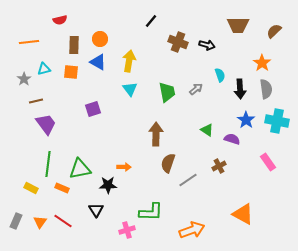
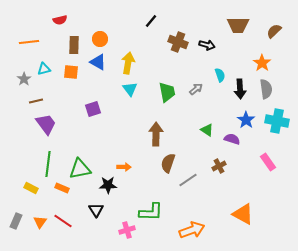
yellow arrow at (129, 61): moved 1 px left, 2 px down
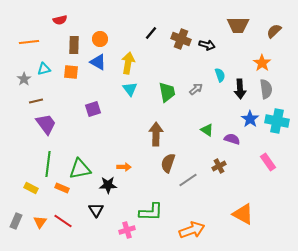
black line at (151, 21): moved 12 px down
brown cross at (178, 42): moved 3 px right, 3 px up
blue star at (246, 120): moved 4 px right, 1 px up
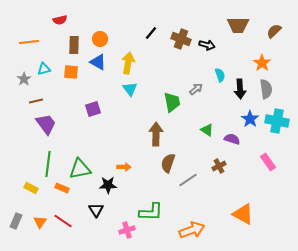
green trapezoid at (167, 92): moved 5 px right, 10 px down
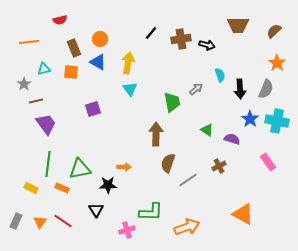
brown cross at (181, 39): rotated 30 degrees counterclockwise
brown rectangle at (74, 45): moved 3 px down; rotated 24 degrees counterclockwise
orange star at (262, 63): moved 15 px right
gray star at (24, 79): moved 5 px down
gray semicircle at (266, 89): rotated 30 degrees clockwise
orange arrow at (192, 230): moved 5 px left, 3 px up
